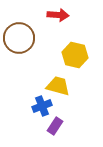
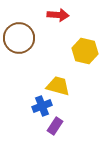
yellow hexagon: moved 10 px right, 4 px up
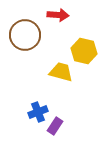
brown circle: moved 6 px right, 3 px up
yellow hexagon: moved 1 px left
yellow trapezoid: moved 3 px right, 14 px up
blue cross: moved 4 px left, 6 px down
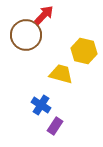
red arrow: moved 14 px left; rotated 50 degrees counterclockwise
brown circle: moved 1 px right
yellow trapezoid: moved 2 px down
blue cross: moved 3 px right, 7 px up; rotated 36 degrees counterclockwise
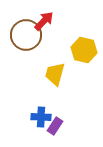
red arrow: moved 6 px down
yellow hexagon: moved 1 px up
yellow trapezoid: moved 6 px left; rotated 90 degrees counterclockwise
blue cross: moved 12 px down; rotated 30 degrees counterclockwise
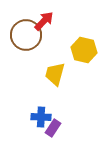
purple rectangle: moved 2 px left, 2 px down
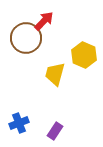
brown circle: moved 3 px down
yellow hexagon: moved 5 px down; rotated 10 degrees clockwise
blue cross: moved 22 px left, 6 px down; rotated 24 degrees counterclockwise
purple rectangle: moved 2 px right, 3 px down
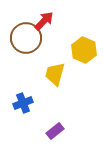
yellow hexagon: moved 5 px up
blue cross: moved 4 px right, 20 px up
purple rectangle: rotated 18 degrees clockwise
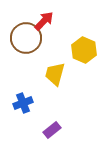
purple rectangle: moved 3 px left, 1 px up
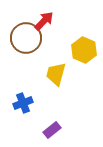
yellow trapezoid: moved 1 px right
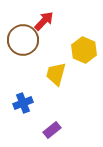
brown circle: moved 3 px left, 2 px down
